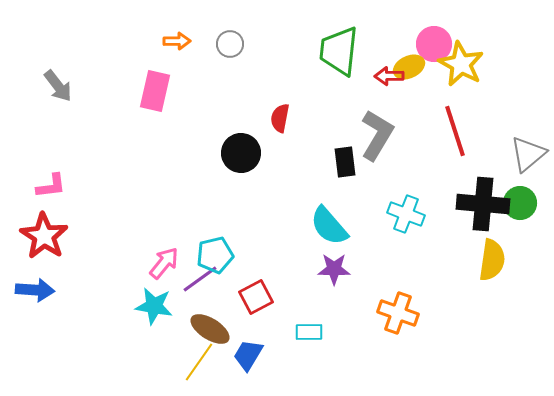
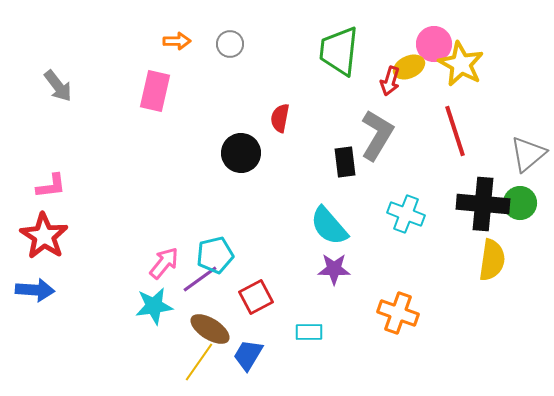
red arrow: moved 1 px right, 5 px down; rotated 72 degrees counterclockwise
cyan star: rotated 18 degrees counterclockwise
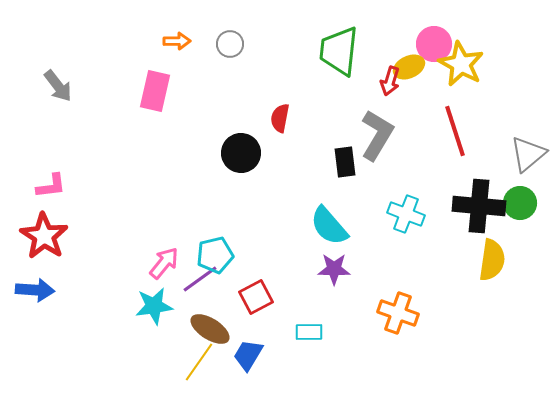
black cross: moved 4 px left, 2 px down
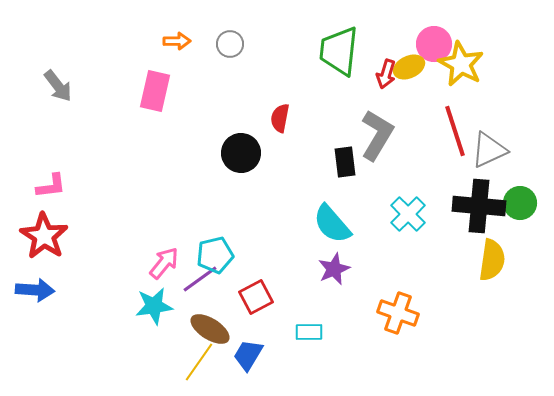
red arrow: moved 4 px left, 7 px up
gray triangle: moved 39 px left, 4 px up; rotated 15 degrees clockwise
cyan cross: moved 2 px right; rotated 24 degrees clockwise
cyan semicircle: moved 3 px right, 2 px up
purple star: rotated 24 degrees counterclockwise
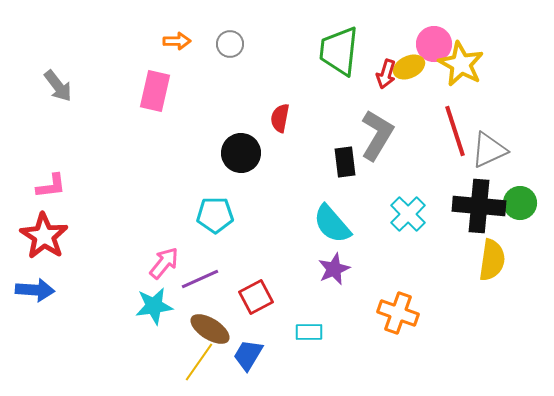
cyan pentagon: moved 40 px up; rotated 12 degrees clockwise
purple line: rotated 12 degrees clockwise
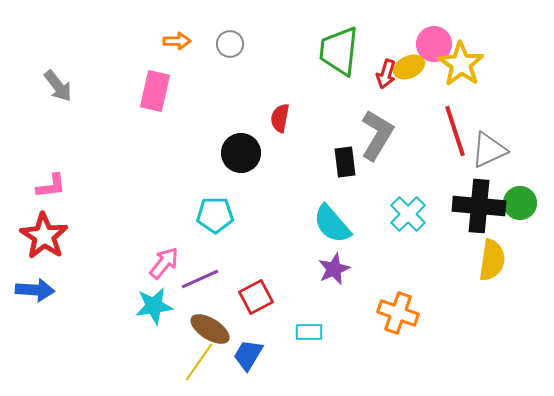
yellow star: rotated 6 degrees clockwise
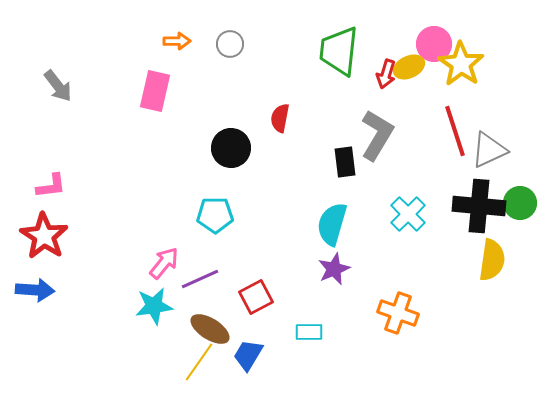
black circle: moved 10 px left, 5 px up
cyan semicircle: rotated 57 degrees clockwise
